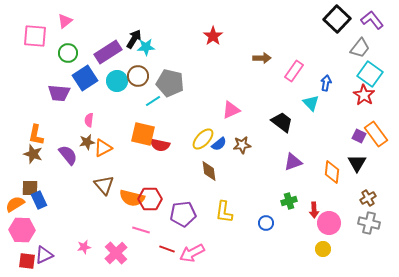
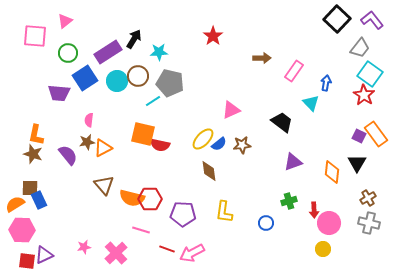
cyan star at (146, 47): moved 13 px right, 5 px down
purple pentagon at (183, 214): rotated 10 degrees clockwise
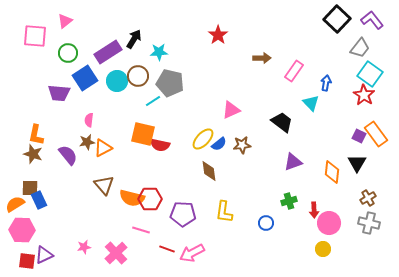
red star at (213, 36): moved 5 px right, 1 px up
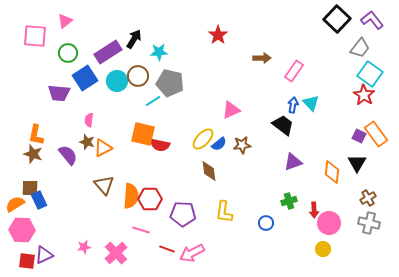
blue arrow at (326, 83): moved 33 px left, 22 px down
black trapezoid at (282, 122): moved 1 px right, 3 px down
brown star at (87, 142): rotated 28 degrees clockwise
orange semicircle at (132, 198): moved 1 px left, 2 px up; rotated 100 degrees counterclockwise
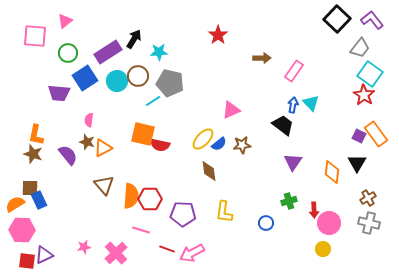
purple triangle at (293, 162): rotated 36 degrees counterclockwise
